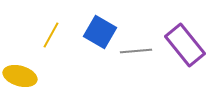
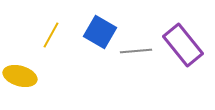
purple rectangle: moved 2 px left
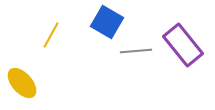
blue square: moved 7 px right, 10 px up
yellow ellipse: moved 2 px right, 7 px down; rotated 32 degrees clockwise
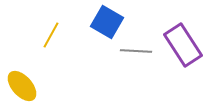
purple rectangle: rotated 6 degrees clockwise
gray line: rotated 8 degrees clockwise
yellow ellipse: moved 3 px down
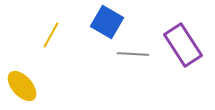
gray line: moved 3 px left, 3 px down
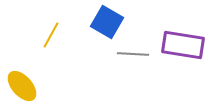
purple rectangle: rotated 48 degrees counterclockwise
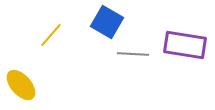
yellow line: rotated 12 degrees clockwise
purple rectangle: moved 2 px right
yellow ellipse: moved 1 px left, 1 px up
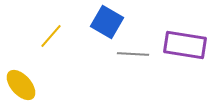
yellow line: moved 1 px down
